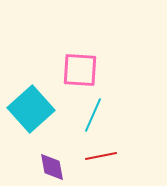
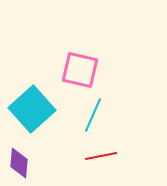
pink square: rotated 9 degrees clockwise
cyan square: moved 1 px right
purple diamond: moved 33 px left, 4 px up; rotated 16 degrees clockwise
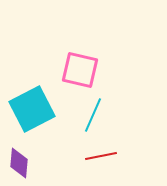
cyan square: rotated 15 degrees clockwise
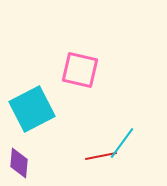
cyan line: moved 29 px right, 28 px down; rotated 12 degrees clockwise
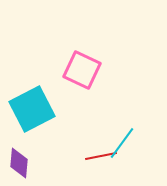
pink square: moved 2 px right; rotated 12 degrees clockwise
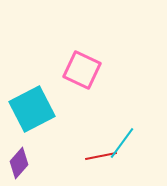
purple diamond: rotated 36 degrees clockwise
